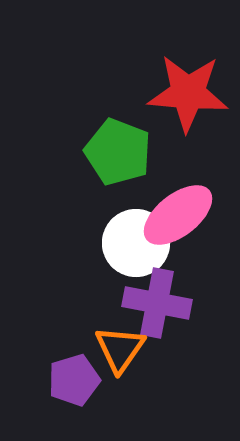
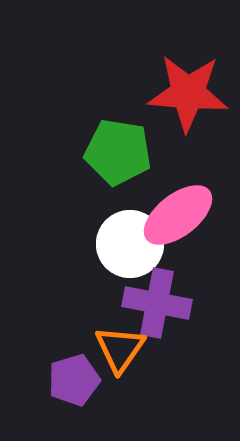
green pentagon: rotated 12 degrees counterclockwise
white circle: moved 6 px left, 1 px down
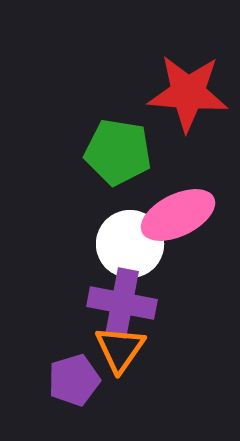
pink ellipse: rotated 12 degrees clockwise
purple cross: moved 35 px left
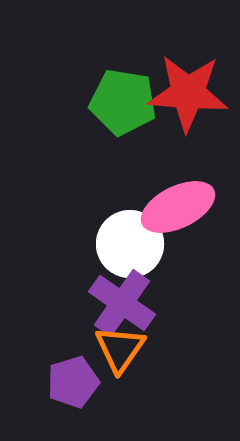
green pentagon: moved 5 px right, 50 px up
pink ellipse: moved 8 px up
purple cross: rotated 24 degrees clockwise
purple pentagon: moved 1 px left, 2 px down
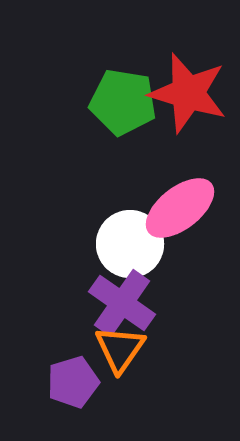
red star: rotated 12 degrees clockwise
pink ellipse: moved 2 px right, 1 px down; rotated 12 degrees counterclockwise
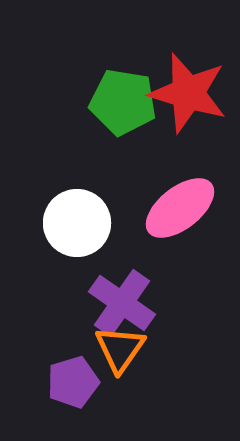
white circle: moved 53 px left, 21 px up
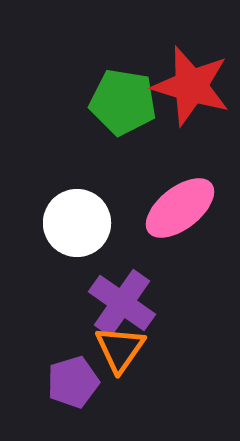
red star: moved 3 px right, 7 px up
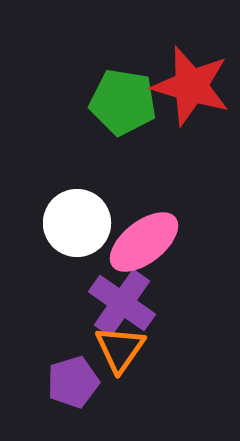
pink ellipse: moved 36 px left, 34 px down
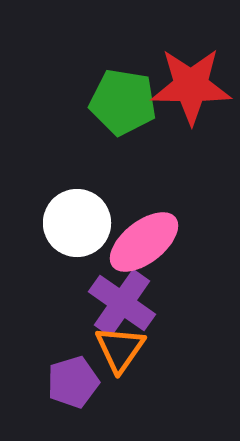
red star: rotated 16 degrees counterclockwise
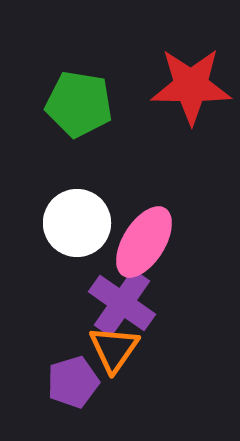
green pentagon: moved 44 px left, 2 px down
pink ellipse: rotated 20 degrees counterclockwise
orange triangle: moved 6 px left
